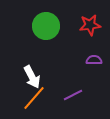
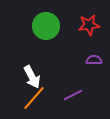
red star: moved 1 px left
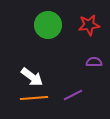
green circle: moved 2 px right, 1 px up
purple semicircle: moved 2 px down
white arrow: rotated 25 degrees counterclockwise
orange line: rotated 44 degrees clockwise
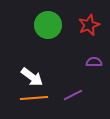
red star: rotated 15 degrees counterclockwise
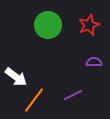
white arrow: moved 16 px left
orange line: moved 2 px down; rotated 48 degrees counterclockwise
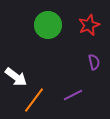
purple semicircle: rotated 77 degrees clockwise
